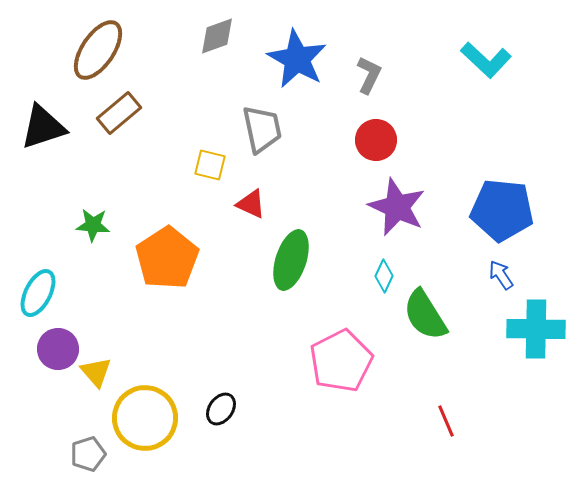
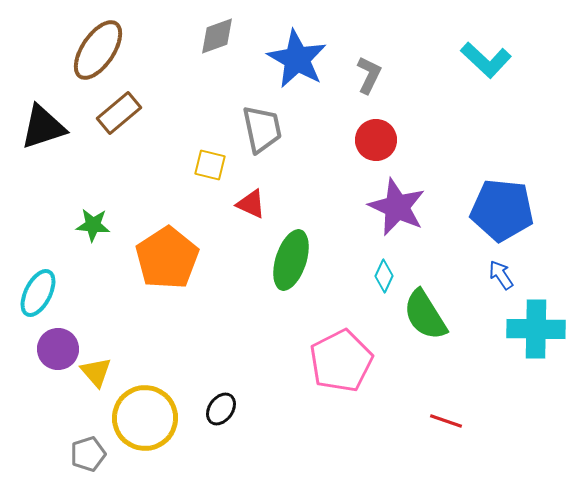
red line: rotated 48 degrees counterclockwise
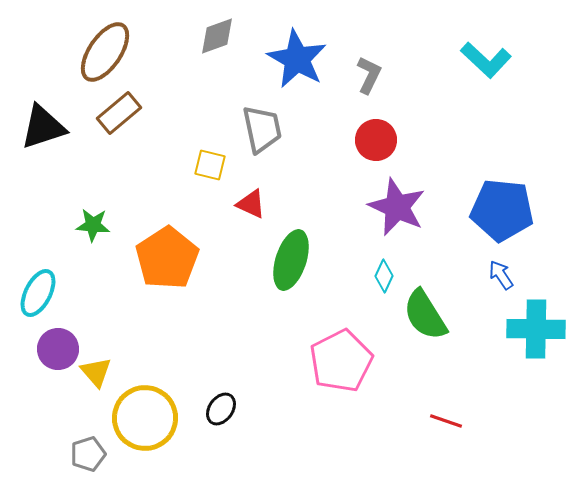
brown ellipse: moved 7 px right, 2 px down
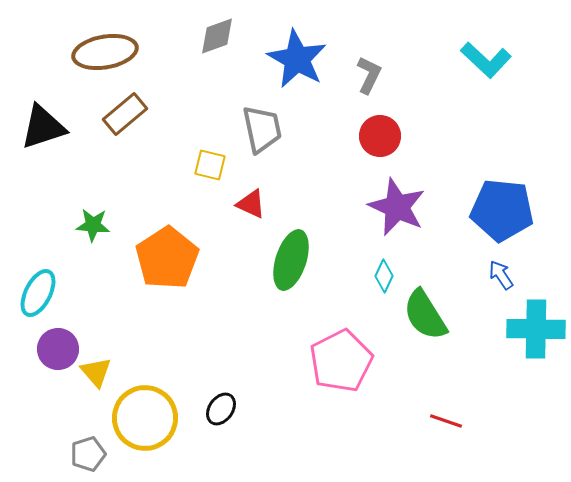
brown ellipse: rotated 46 degrees clockwise
brown rectangle: moved 6 px right, 1 px down
red circle: moved 4 px right, 4 px up
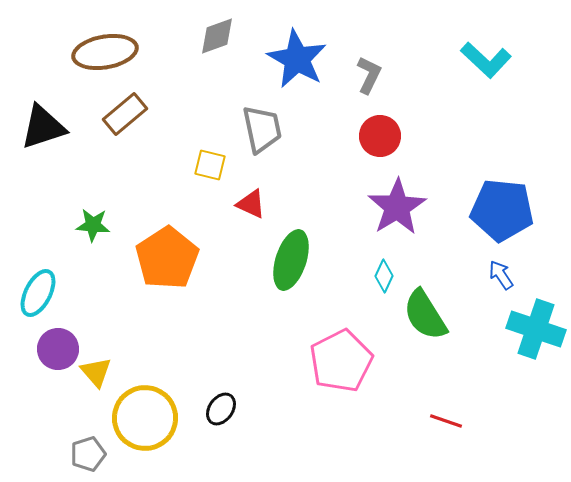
purple star: rotated 16 degrees clockwise
cyan cross: rotated 18 degrees clockwise
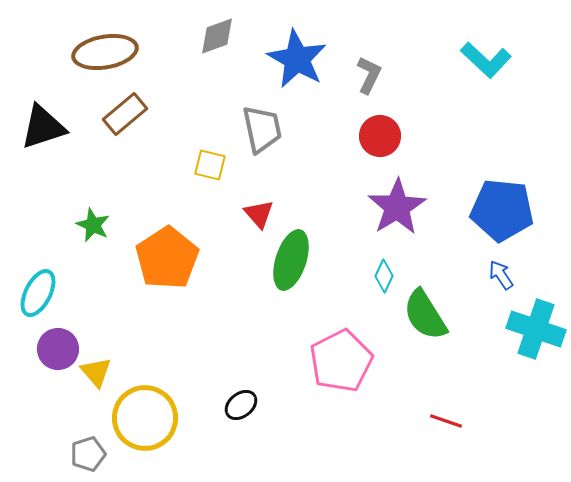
red triangle: moved 8 px right, 10 px down; rotated 24 degrees clockwise
green star: rotated 20 degrees clockwise
black ellipse: moved 20 px right, 4 px up; rotated 16 degrees clockwise
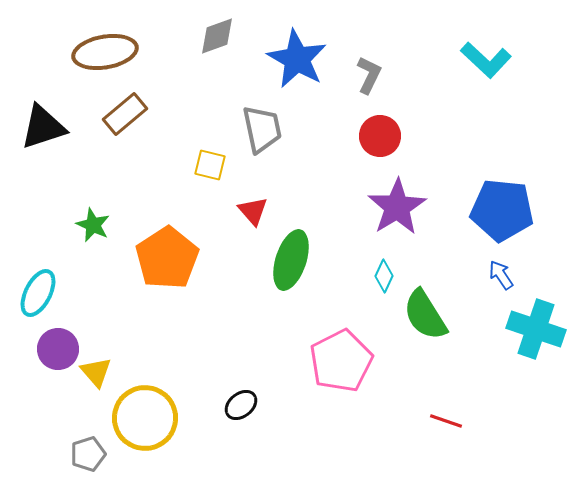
red triangle: moved 6 px left, 3 px up
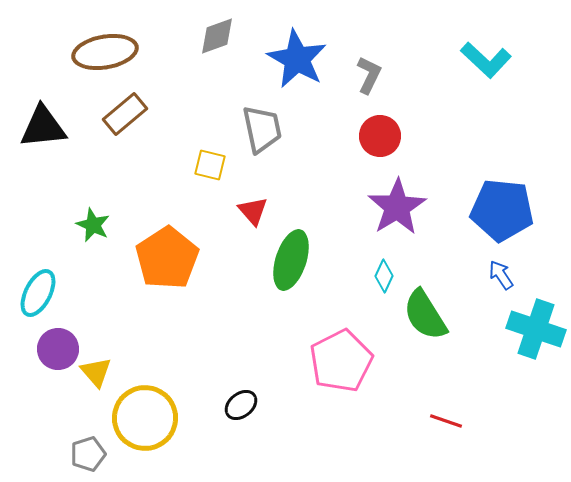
black triangle: rotated 12 degrees clockwise
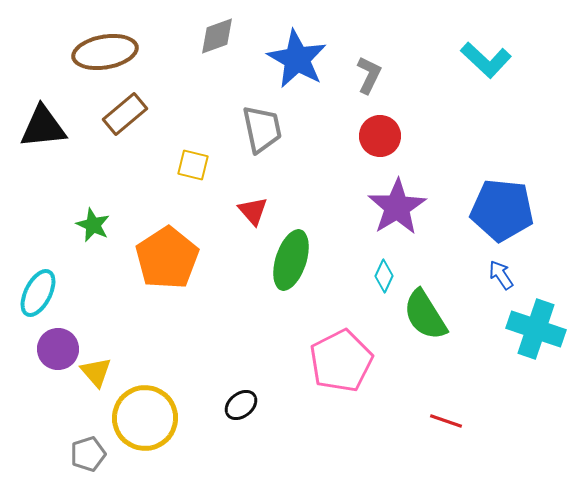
yellow square: moved 17 px left
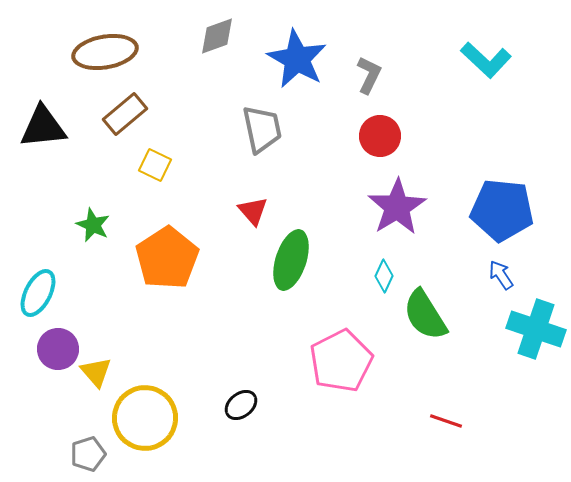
yellow square: moved 38 px left; rotated 12 degrees clockwise
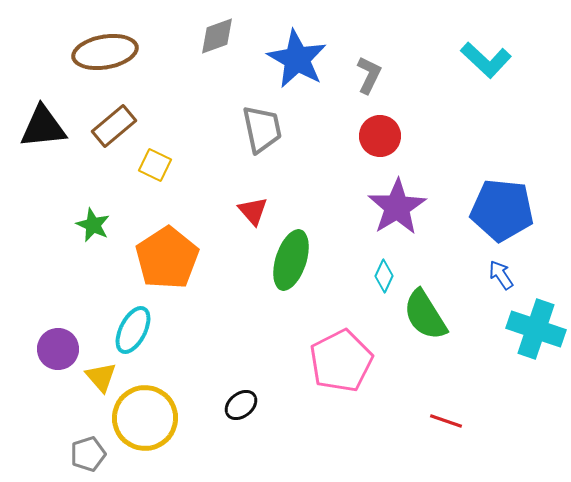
brown rectangle: moved 11 px left, 12 px down
cyan ellipse: moved 95 px right, 37 px down
yellow triangle: moved 5 px right, 5 px down
